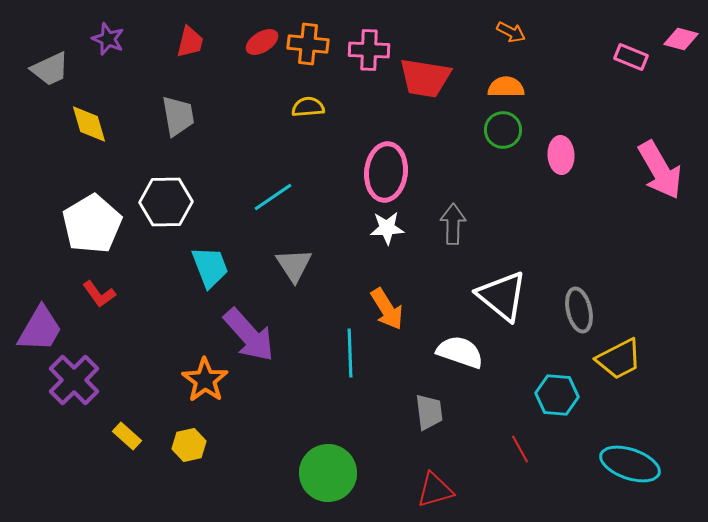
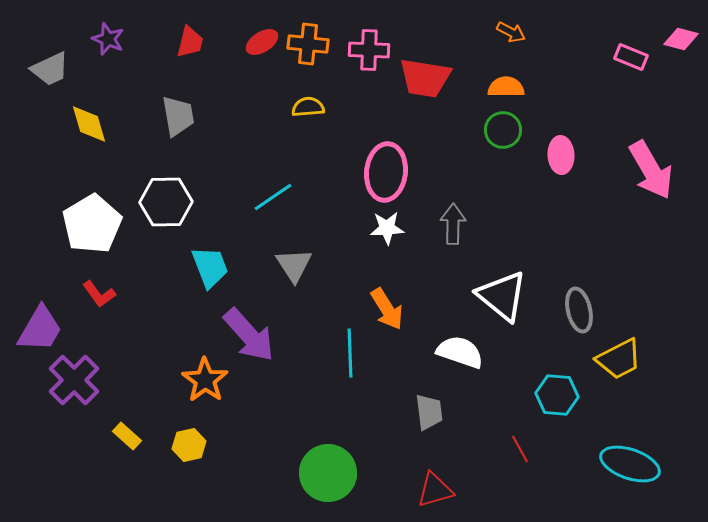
pink arrow at (660, 170): moved 9 px left
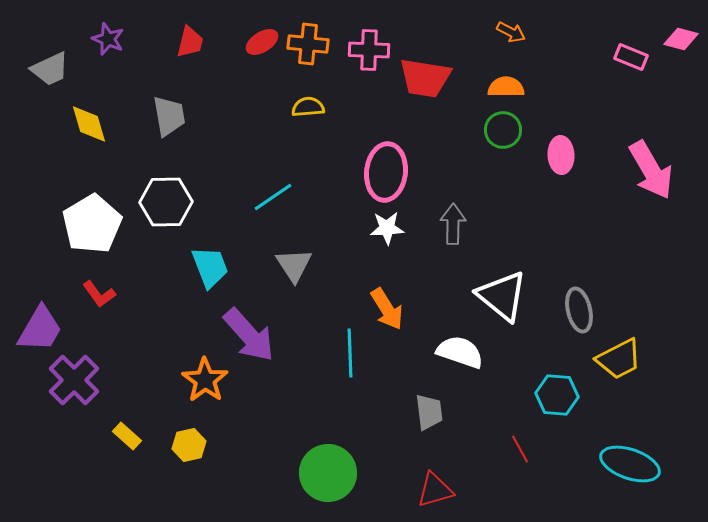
gray trapezoid at (178, 116): moved 9 px left
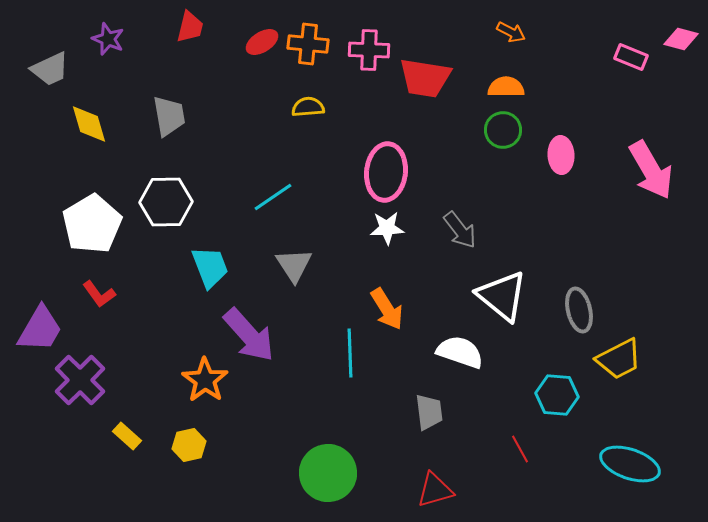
red trapezoid at (190, 42): moved 15 px up
gray arrow at (453, 224): moved 7 px right, 6 px down; rotated 141 degrees clockwise
purple cross at (74, 380): moved 6 px right
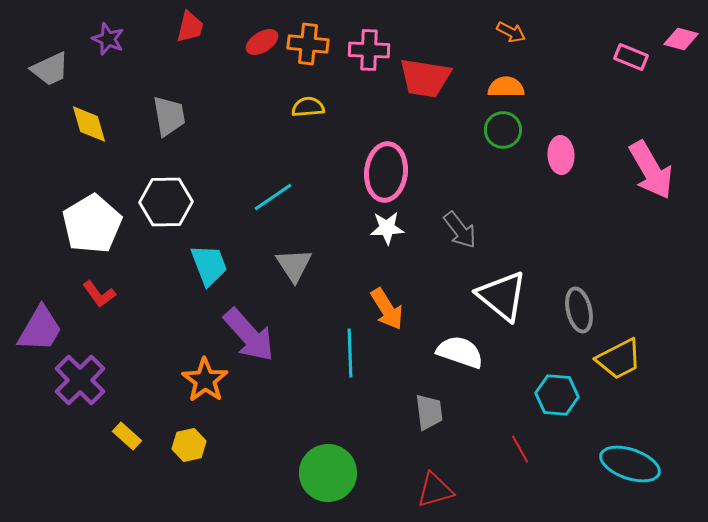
cyan trapezoid at (210, 267): moved 1 px left, 2 px up
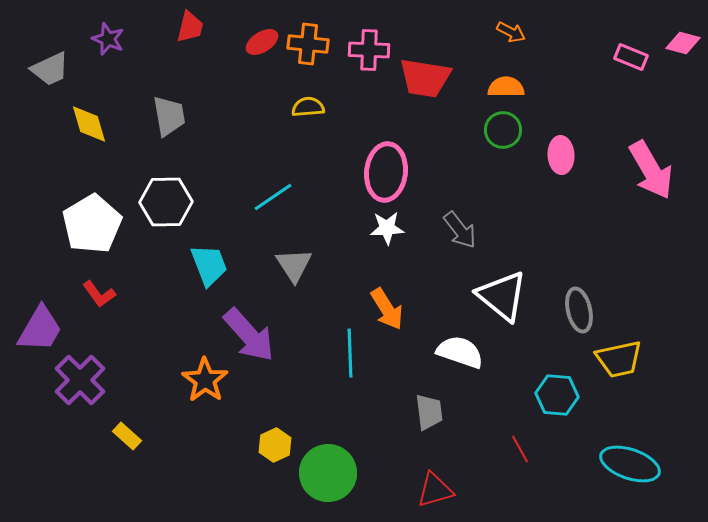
pink diamond at (681, 39): moved 2 px right, 4 px down
yellow trapezoid at (619, 359): rotated 15 degrees clockwise
yellow hexagon at (189, 445): moved 86 px right; rotated 12 degrees counterclockwise
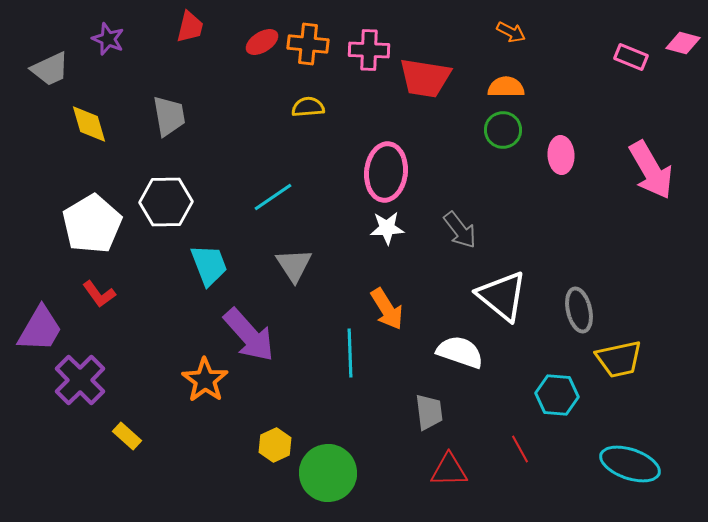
red triangle at (435, 490): moved 14 px right, 20 px up; rotated 15 degrees clockwise
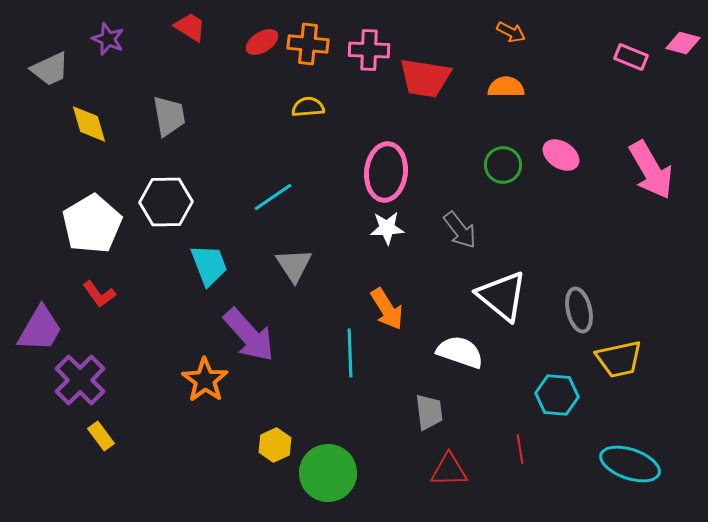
red trapezoid at (190, 27): rotated 72 degrees counterclockwise
green circle at (503, 130): moved 35 px down
pink ellipse at (561, 155): rotated 54 degrees counterclockwise
yellow rectangle at (127, 436): moved 26 px left; rotated 12 degrees clockwise
red line at (520, 449): rotated 20 degrees clockwise
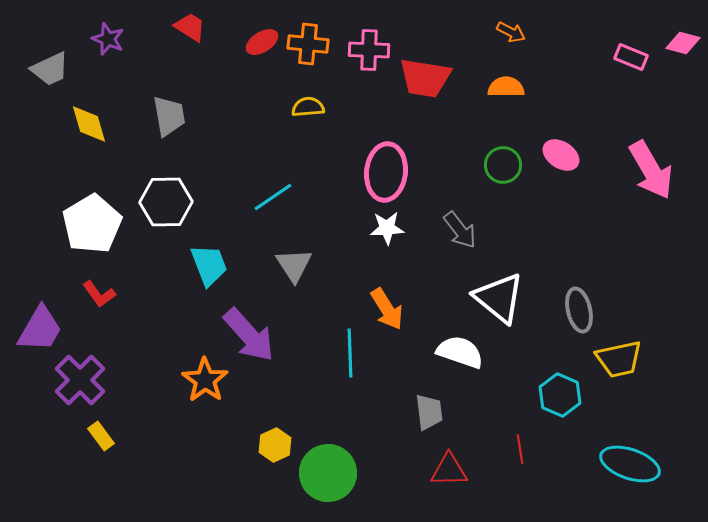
white triangle at (502, 296): moved 3 px left, 2 px down
cyan hexagon at (557, 395): moved 3 px right; rotated 18 degrees clockwise
